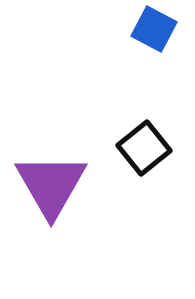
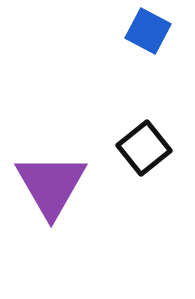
blue square: moved 6 px left, 2 px down
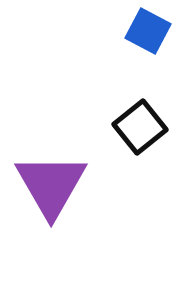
black square: moved 4 px left, 21 px up
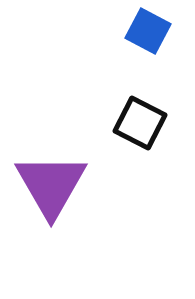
black square: moved 4 px up; rotated 24 degrees counterclockwise
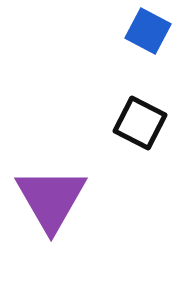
purple triangle: moved 14 px down
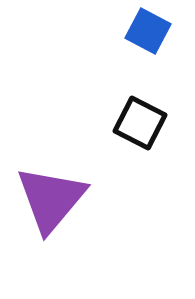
purple triangle: rotated 10 degrees clockwise
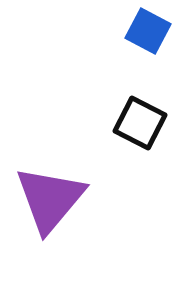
purple triangle: moved 1 px left
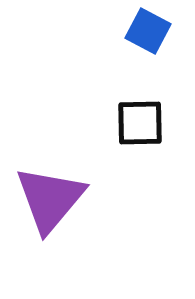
black square: rotated 28 degrees counterclockwise
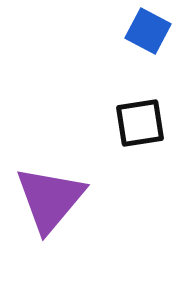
black square: rotated 8 degrees counterclockwise
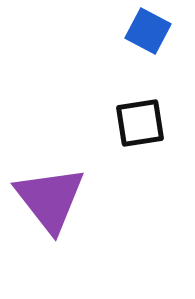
purple triangle: rotated 18 degrees counterclockwise
